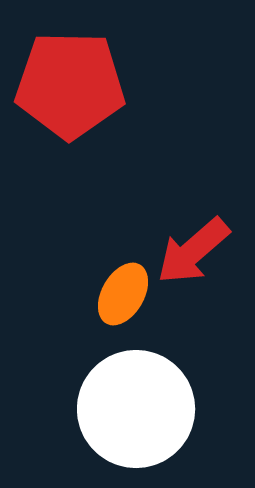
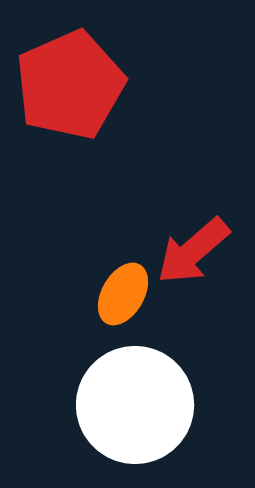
red pentagon: rotated 25 degrees counterclockwise
white circle: moved 1 px left, 4 px up
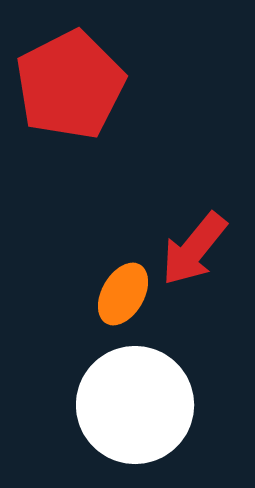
red pentagon: rotated 3 degrees counterclockwise
red arrow: moved 1 px right, 2 px up; rotated 10 degrees counterclockwise
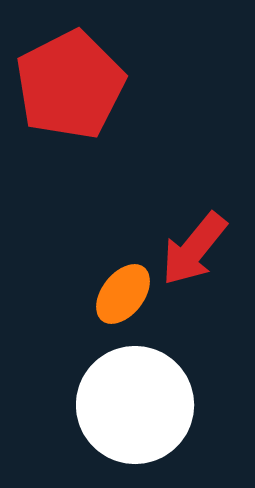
orange ellipse: rotated 8 degrees clockwise
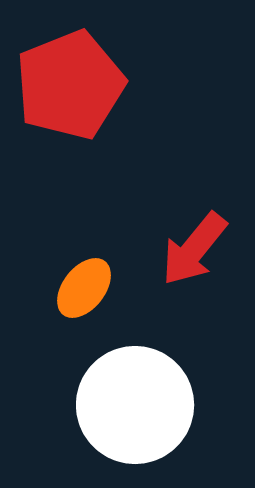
red pentagon: rotated 5 degrees clockwise
orange ellipse: moved 39 px left, 6 px up
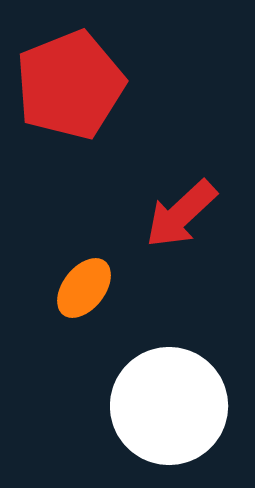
red arrow: moved 13 px left, 35 px up; rotated 8 degrees clockwise
white circle: moved 34 px right, 1 px down
